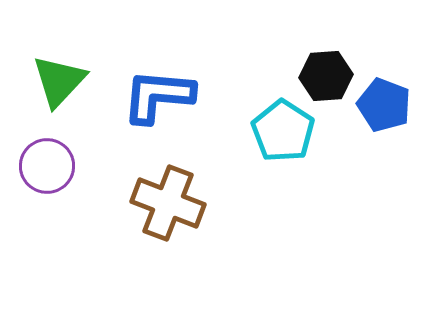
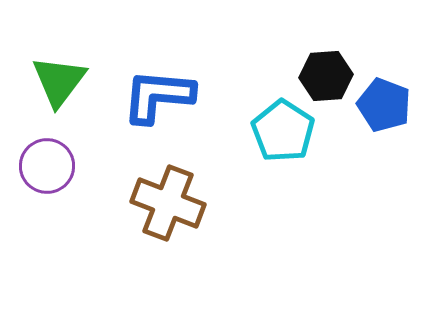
green triangle: rotated 6 degrees counterclockwise
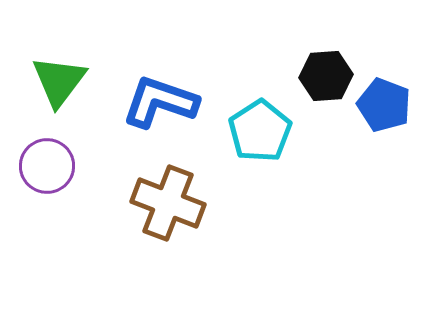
blue L-shape: moved 2 px right, 6 px down; rotated 14 degrees clockwise
cyan pentagon: moved 23 px left; rotated 6 degrees clockwise
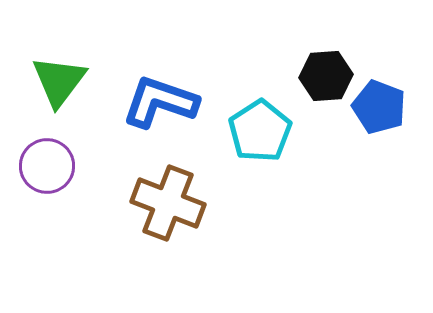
blue pentagon: moved 5 px left, 2 px down
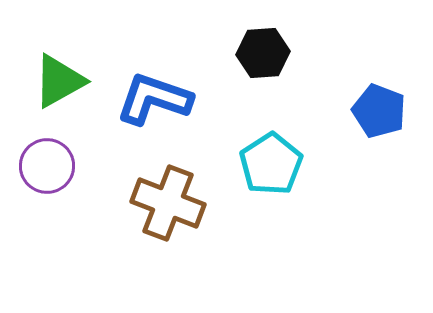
black hexagon: moved 63 px left, 23 px up
green triangle: rotated 24 degrees clockwise
blue L-shape: moved 6 px left, 3 px up
blue pentagon: moved 4 px down
cyan pentagon: moved 11 px right, 33 px down
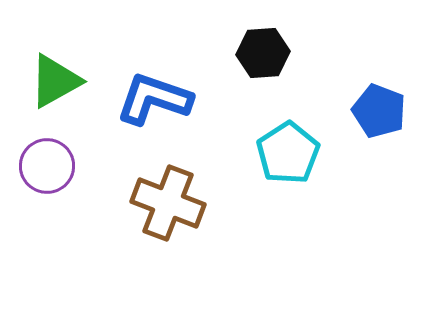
green triangle: moved 4 px left
cyan pentagon: moved 17 px right, 11 px up
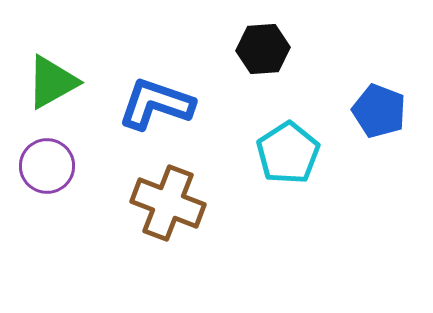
black hexagon: moved 4 px up
green triangle: moved 3 px left, 1 px down
blue L-shape: moved 2 px right, 5 px down
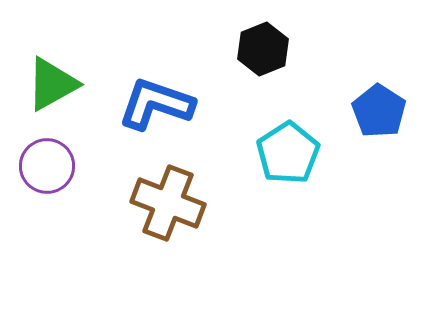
black hexagon: rotated 18 degrees counterclockwise
green triangle: moved 2 px down
blue pentagon: rotated 12 degrees clockwise
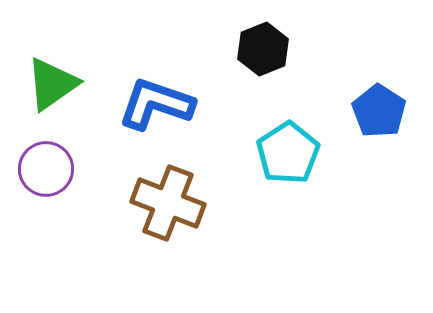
green triangle: rotated 6 degrees counterclockwise
purple circle: moved 1 px left, 3 px down
